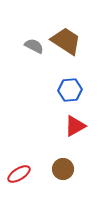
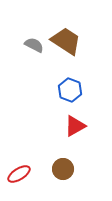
gray semicircle: moved 1 px up
blue hexagon: rotated 25 degrees clockwise
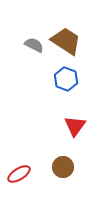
blue hexagon: moved 4 px left, 11 px up
red triangle: rotated 25 degrees counterclockwise
brown circle: moved 2 px up
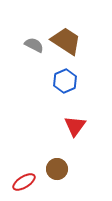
blue hexagon: moved 1 px left, 2 px down; rotated 15 degrees clockwise
brown circle: moved 6 px left, 2 px down
red ellipse: moved 5 px right, 8 px down
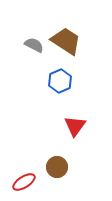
blue hexagon: moved 5 px left
brown circle: moved 2 px up
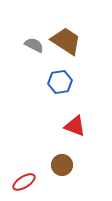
blue hexagon: moved 1 px down; rotated 15 degrees clockwise
red triangle: rotated 45 degrees counterclockwise
brown circle: moved 5 px right, 2 px up
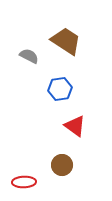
gray semicircle: moved 5 px left, 11 px down
blue hexagon: moved 7 px down
red triangle: rotated 15 degrees clockwise
red ellipse: rotated 30 degrees clockwise
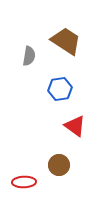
gray semicircle: rotated 72 degrees clockwise
brown circle: moved 3 px left
